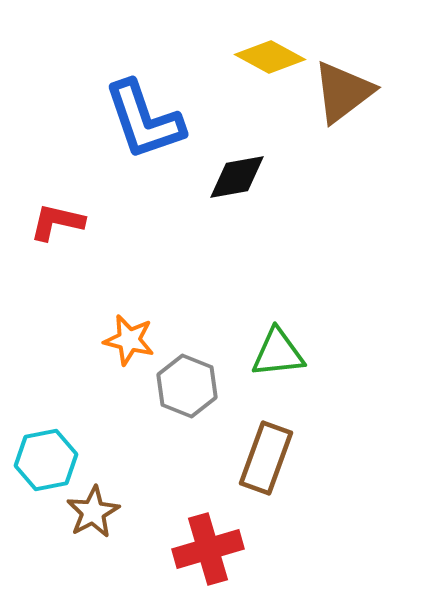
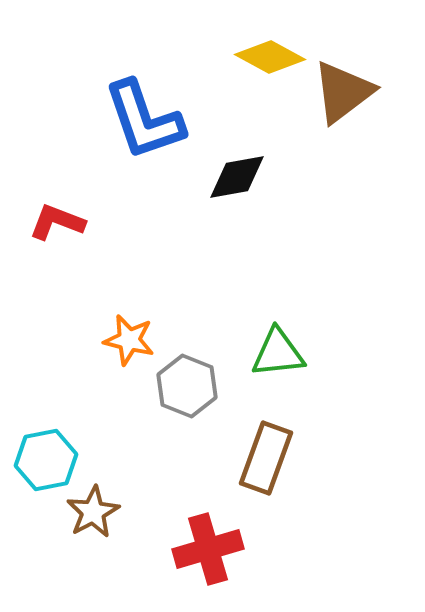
red L-shape: rotated 8 degrees clockwise
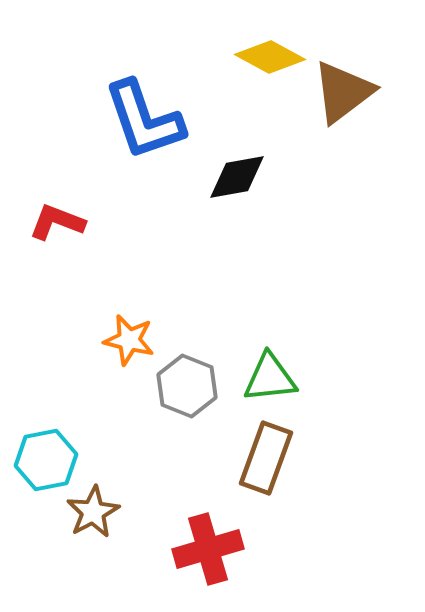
green triangle: moved 8 px left, 25 px down
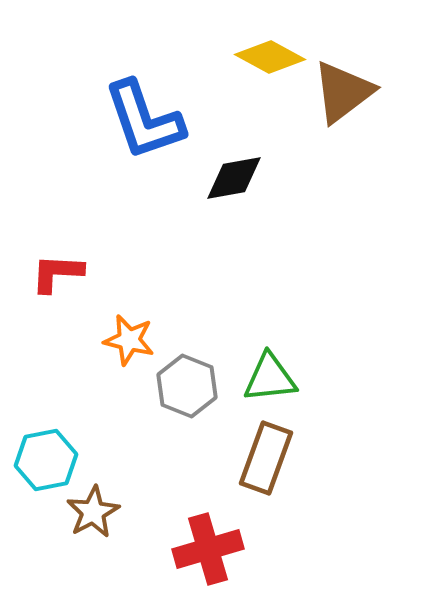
black diamond: moved 3 px left, 1 px down
red L-shape: moved 51 px down; rotated 18 degrees counterclockwise
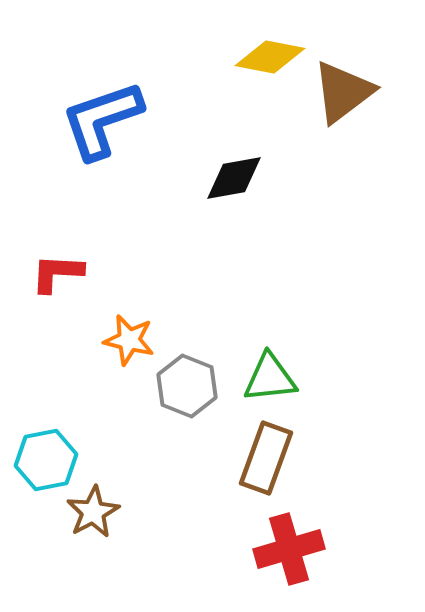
yellow diamond: rotated 18 degrees counterclockwise
blue L-shape: moved 42 px left; rotated 90 degrees clockwise
red cross: moved 81 px right
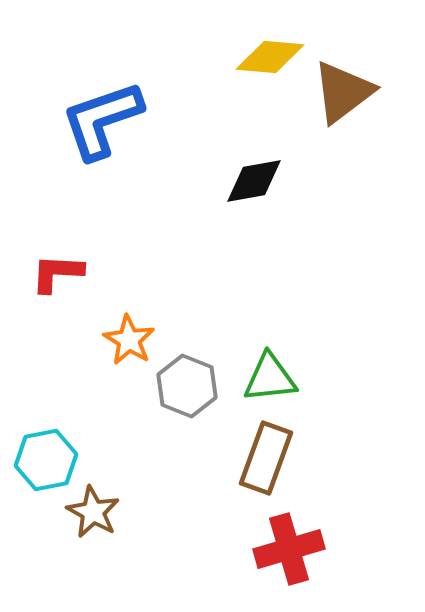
yellow diamond: rotated 6 degrees counterclockwise
black diamond: moved 20 px right, 3 px down
orange star: rotated 18 degrees clockwise
brown star: rotated 14 degrees counterclockwise
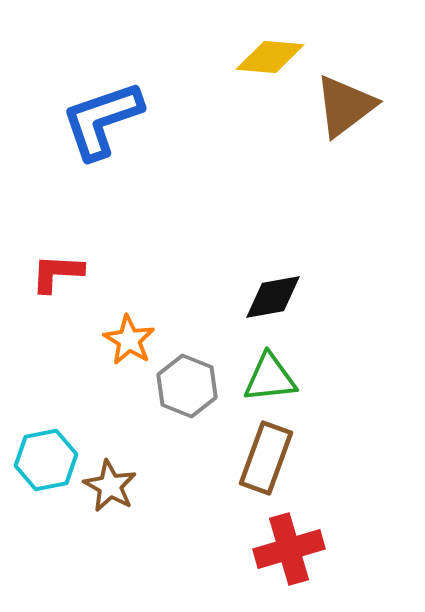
brown triangle: moved 2 px right, 14 px down
black diamond: moved 19 px right, 116 px down
brown star: moved 17 px right, 26 px up
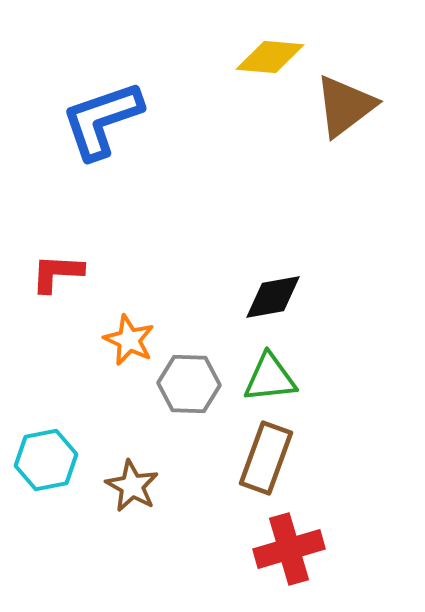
orange star: rotated 6 degrees counterclockwise
gray hexagon: moved 2 px right, 2 px up; rotated 20 degrees counterclockwise
brown star: moved 22 px right
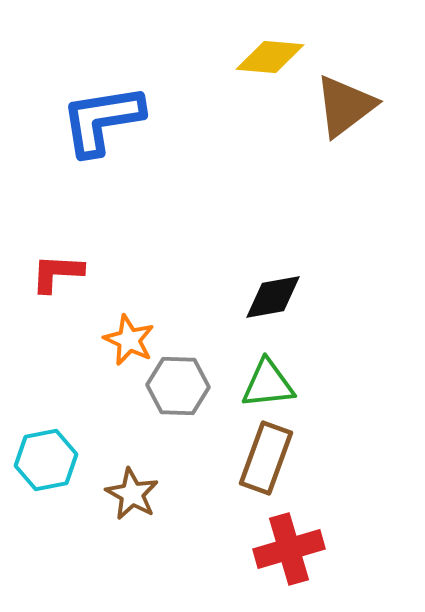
blue L-shape: rotated 10 degrees clockwise
green triangle: moved 2 px left, 6 px down
gray hexagon: moved 11 px left, 2 px down
brown star: moved 8 px down
